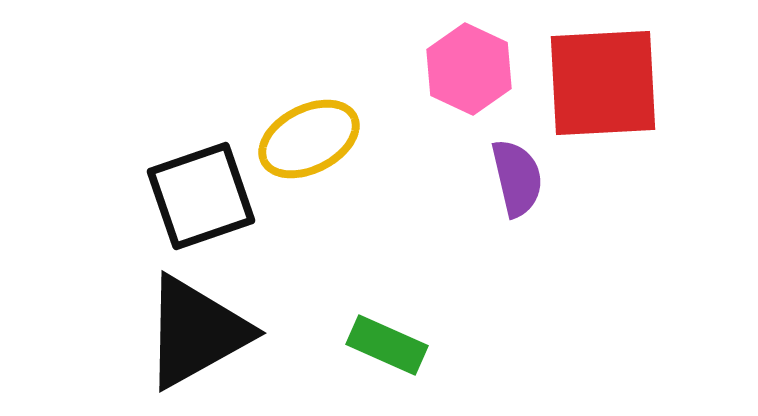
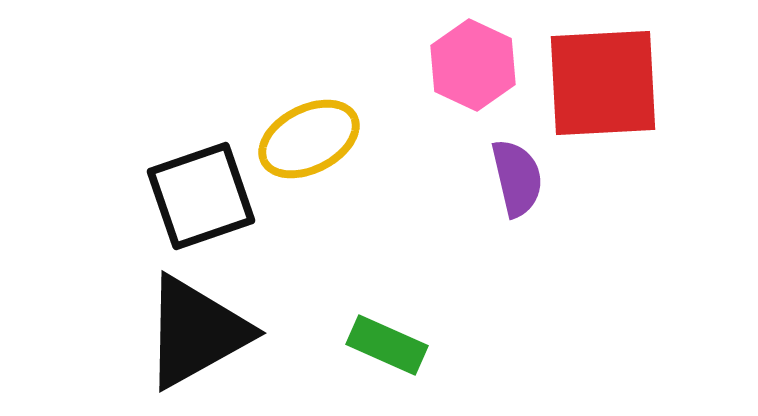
pink hexagon: moved 4 px right, 4 px up
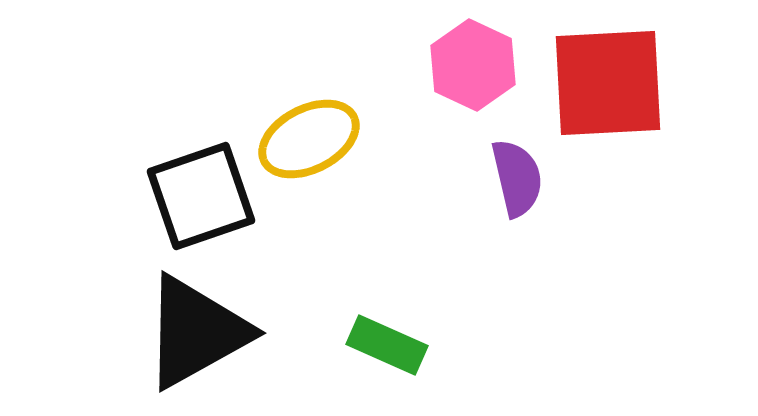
red square: moved 5 px right
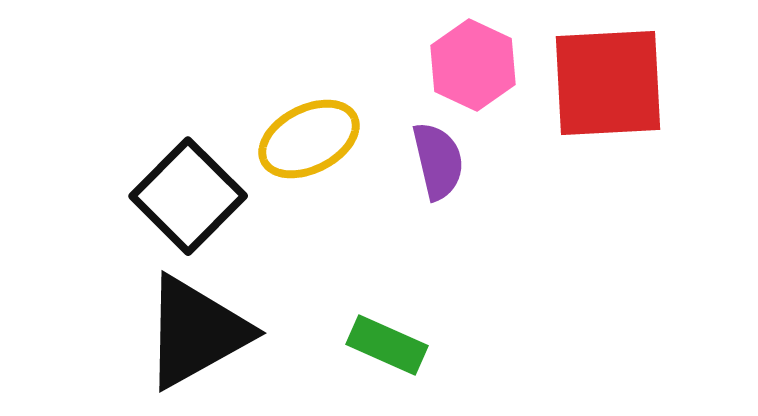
purple semicircle: moved 79 px left, 17 px up
black square: moved 13 px left; rotated 26 degrees counterclockwise
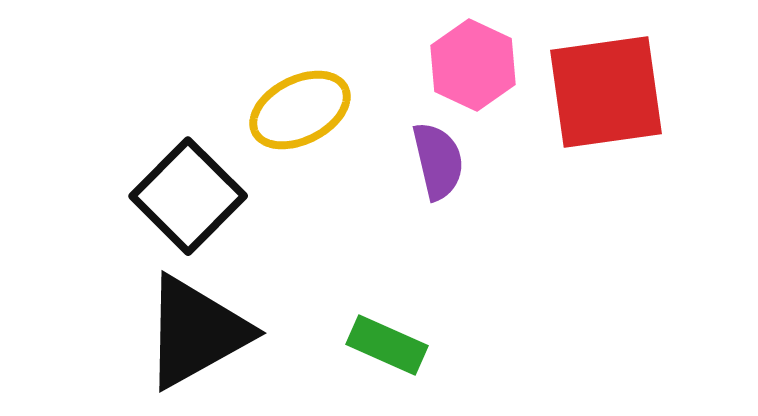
red square: moved 2 px left, 9 px down; rotated 5 degrees counterclockwise
yellow ellipse: moved 9 px left, 29 px up
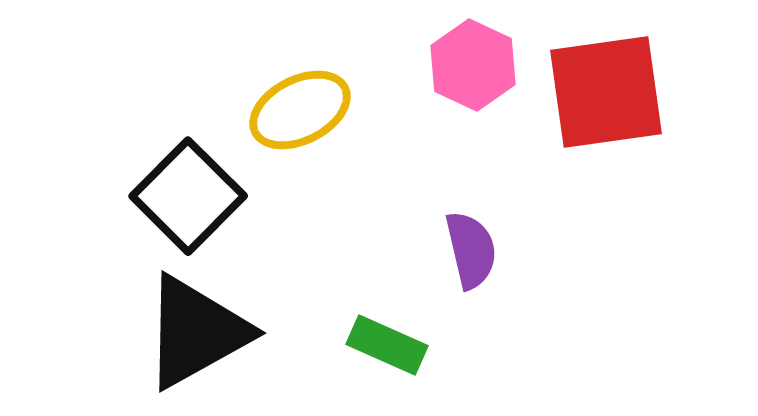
purple semicircle: moved 33 px right, 89 px down
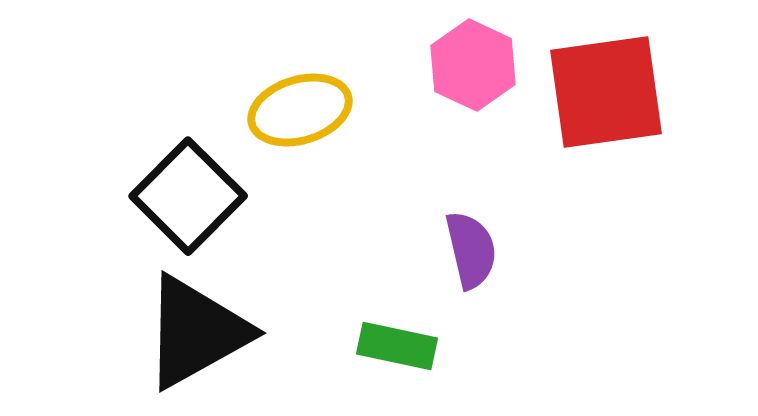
yellow ellipse: rotated 10 degrees clockwise
green rectangle: moved 10 px right, 1 px down; rotated 12 degrees counterclockwise
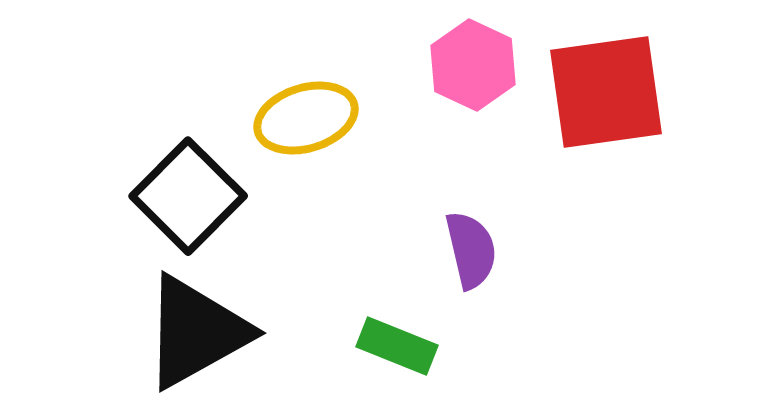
yellow ellipse: moved 6 px right, 8 px down
green rectangle: rotated 10 degrees clockwise
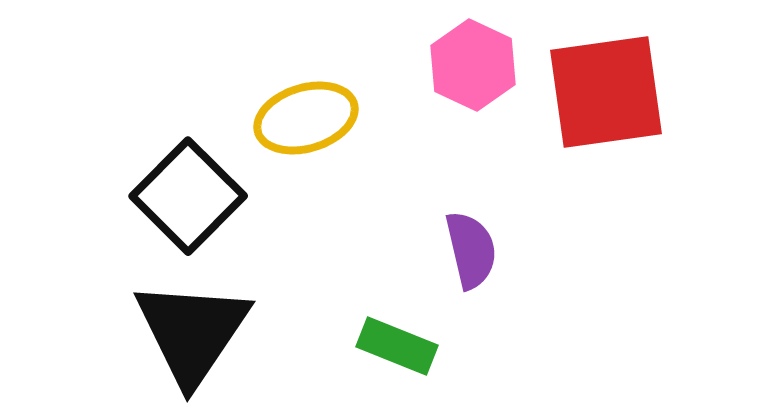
black triangle: moved 4 px left; rotated 27 degrees counterclockwise
